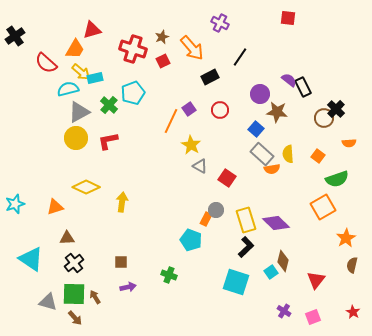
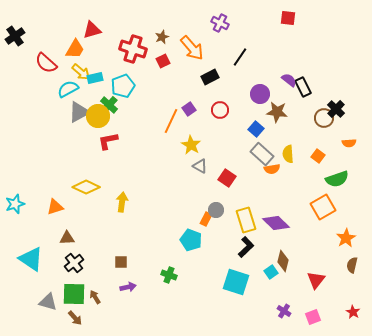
cyan semicircle at (68, 89): rotated 15 degrees counterclockwise
cyan pentagon at (133, 93): moved 10 px left, 7 px up
yellow circle at (76, 138): moved 22 px right, 22 px up
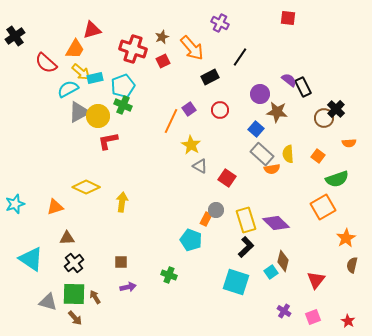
green cross at (109, 105): moved 14 px right; rotated 18 degrees counterclockwise
red star at (353, 312): moved 5 px left, 9 px down
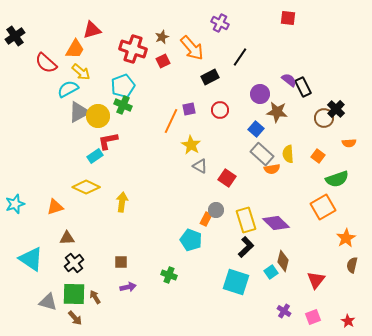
cyan rectangle at (95, 78): moved 78 px down; rotated 21 degrees counterclockwise
purple square at (189, 109): rotated 24 degrees clockwise
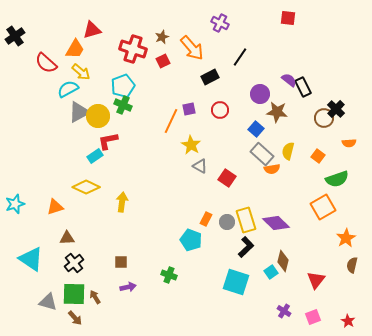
yellow semicircle at (288, 154): moved 3 px up; rotated 18 degrees clockwise
gray circle at (216, 210): moved 11 px right, 12 px down
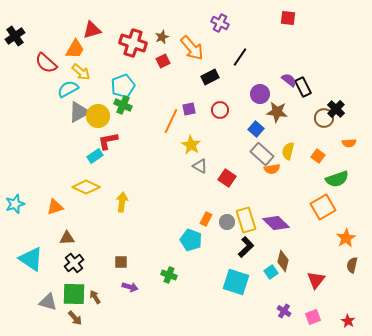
red cross at (133, 49): moved 6 px up
purple arrow at (128, 287): moved 2 px right; rotated 28 degrees clockwise
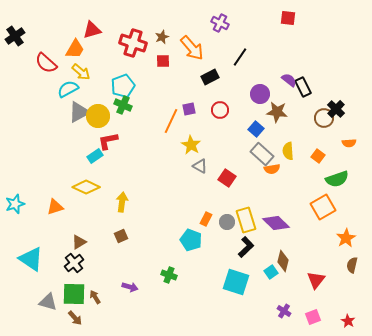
red square at (163, 61): rotated 24 degrees clockwise
yellow semicircle at (288, 151): rotated 18 degrees counterclockwise
brown triangle at (67, 238): moved 12 px right, 4 px down; rotated 28 degrees counterclockwise
brown square at (121, 262): moved 26 px up; rotated 24 degrees counterclockwise
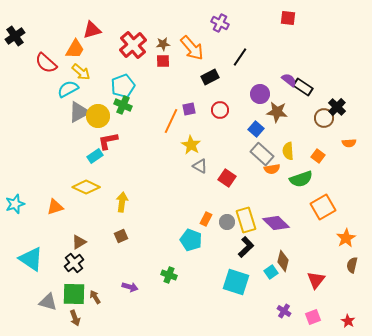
brown star at (162, 37): moved 1 px right, 7 px down; rotated 16 degrees clockwise
red cross at (133, 43): moved 2 px down; rotated 32 degrees clockwise
black rectangle at (303, 87): rotated 30 degrees counterclockwise
black cross at (336, 109): moved 1 px right, 2 px up
green semicircle at (337, 179): moved 36 px left
brown arrow at (75, 318): rotated 21 degrees clockwise
